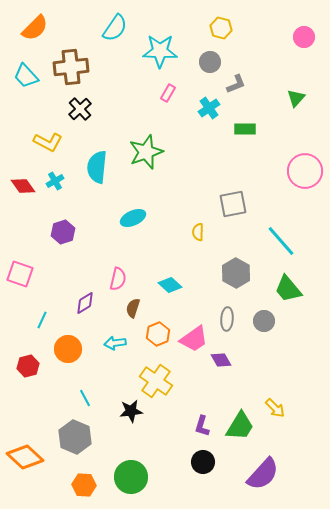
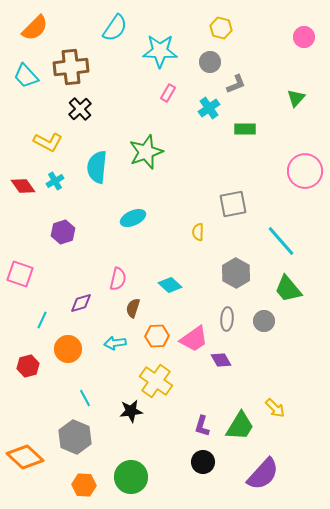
purple diamond at (85, 303): moved 4 px left; rotated 15 degrees clockwise
orange hexagon at (158, 334): moved 1 px left, 2 px down; rotated 20 degrees clockwise
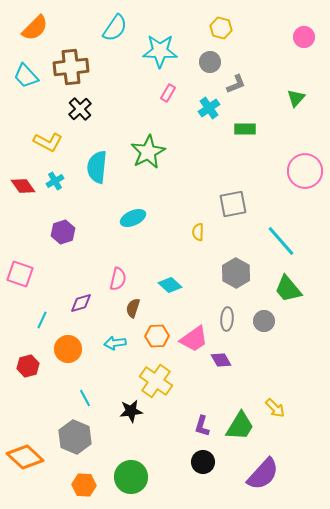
green star at (146, 152): moved 2 px right; rotated 8 degrees counterclockwise
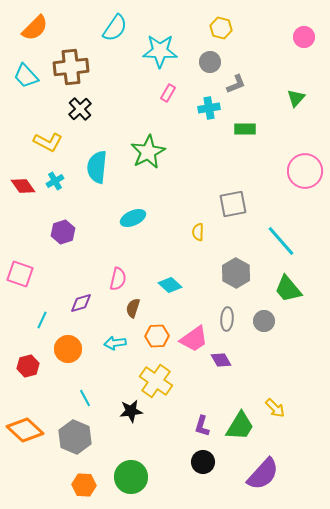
cyan cross at (209, 108): rotated 25 degrees clockwise
orange diamond at (25, 457): moved 27 px up
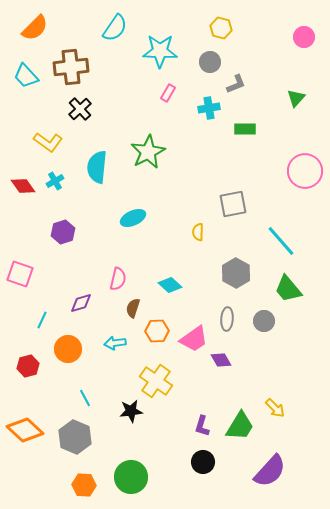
yellow L-shape at (48, 142): rotated 8 degrees clockwise
orange hexagon at (157, 336): moved 5 px up
purple semicircle at (263, 474): moved 7 px right, 3 px up
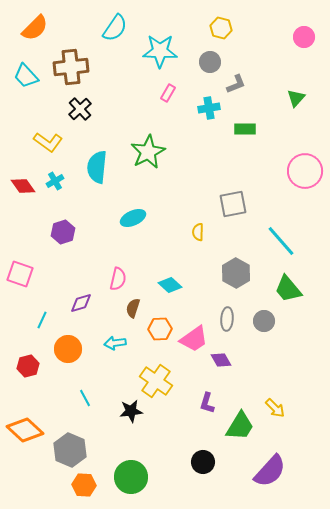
orange hexagon at (157, 331): moved 3 px right, 2 px up
purple L-shape at (202, 426): moved 5 px right, 23 px up
gray hexagon at (75, 437): moved 5 px left, 13 px down
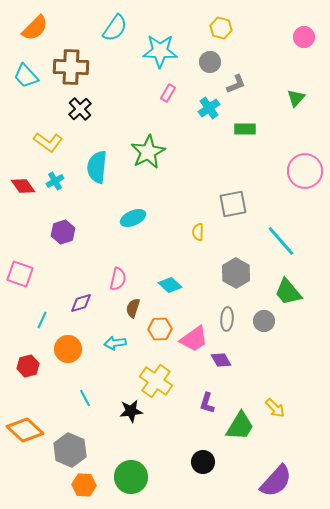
brown cross at (71, 67): rotated 8 degrees clockwise
cyan cross at (209, 108): rotated 25 degrees counterclockwise
green trapezoid at (288, 289): moved 3 px down
purple semicircle at (270, 471): moved 6 px right, 10 px down
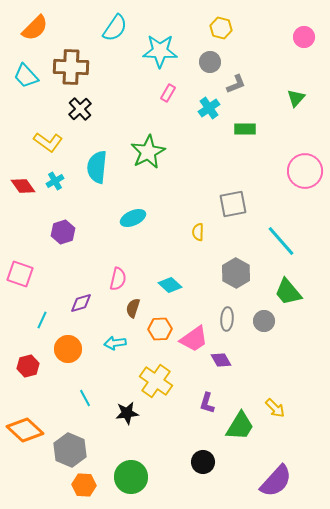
black star at (131, 411): moved 4 px left, 2 px down
